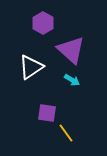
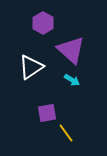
purple square: rotated 18 degrees counterclockwise
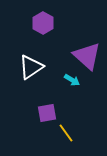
purple triangle: moved 16 px right, 6 px down
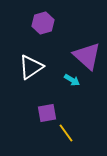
purple hexagon: rotated 15 degrees clockwise
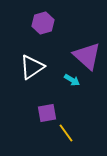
white triangle: moved 1 px right
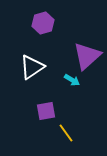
purple triangle: rotated 36 degrees clockwise
purple square: moved 1 px left, 2 px up
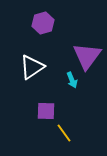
purple triangle: rotated 12 degrees counterclockwise
cyan arrow: rotated 35 degrees clockwise
purple square: rotated 12 degrees clockwise
yellow line: moved 2 px left
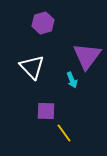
white triangle: rotated 40 degrees counterclockwise
